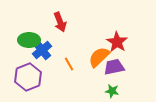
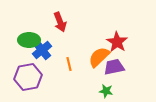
orange line: rotated 16 degrees clockwise
purple hexagon: rotated 12 degrees clockwise
green star: moved 6 px left
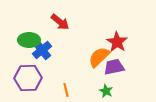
red arrow: rotated 30 degrees counterclockwise
orange line: moved 3 px left, 26 px down
purple hexagon: moved 1 px down; rotated 8 degrees clockwise
green star: rotated 16 degrees clockwise
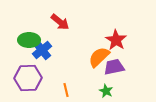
red star: moved 1 px left, 2 px up
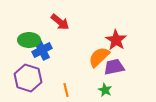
blue cross: rotated 12 degrees clockwise
purple hexagon: rotated 20 degrees clockwise
green star: moved 1 px left, 1 px up
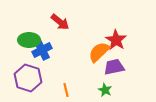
orange semicircle: moved 5 px up
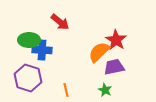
blue cross: rotated 30 degrees clockwise
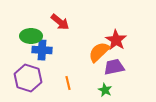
green ellipse: moved 2 px right, 4 px up
orange line: moved 2 px right, 7 px up
